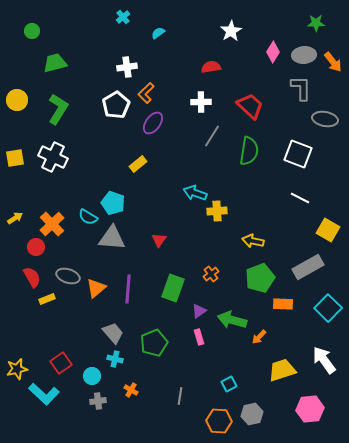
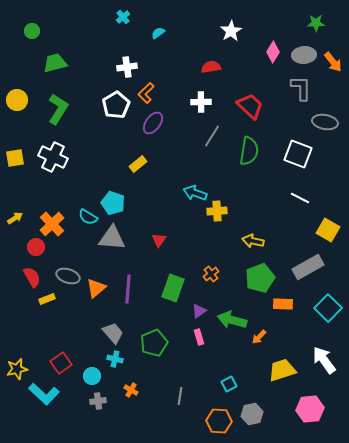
gray ellipse at (325, 119): moved 3 px down
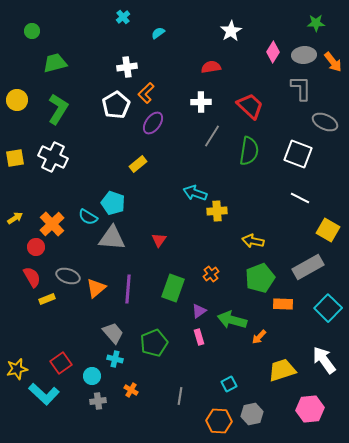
gray ellipse at (325, 122): rotated 15 degrees clockwise
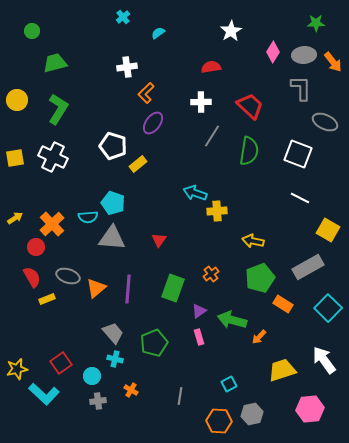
white pentagon at (116, 105): moved 3 px left, 41 px down; rotated 24 degrees counterclockwise
cyan semicircle at (88, 217): rotated 36 degrees counterclockwise
orange rectangle at (283, 304): rotated 30 degrees clockwise
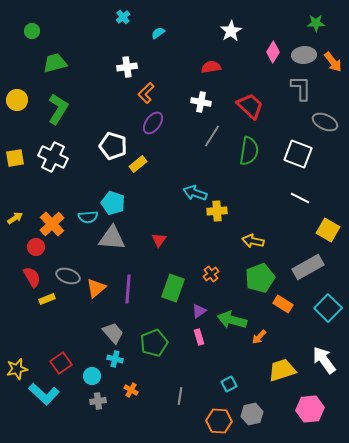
white cross at (201, 102): rotated 12 degrees clockwise
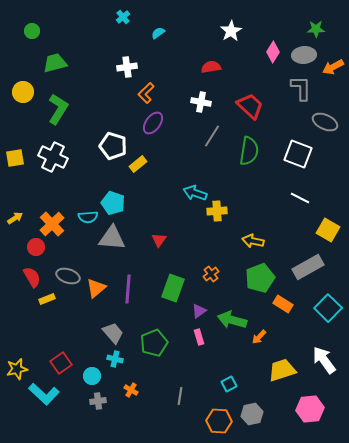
green star at (316, 23): moved 6 px down
orange arrow at (333, 62): moved 5 px down; rotated 100 degrees clockwise
yellow circle at (17, 100): moved 6 px right, 8 px up
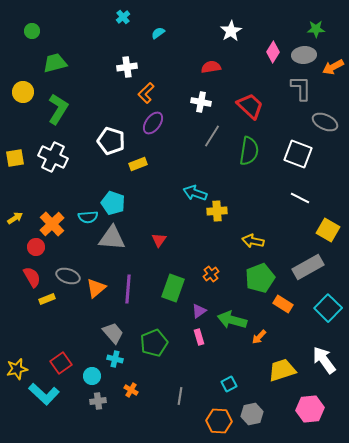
white pentagon at (113, 146): moved 2 px left, 5 px up
yellow rectangle at (138, 164): rotated 18 degrees clockwise
